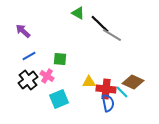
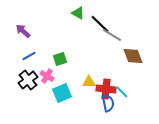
green square: rotated 24 degrees counterclockwise
brown diamond: moved 26 px up; rotated 45 degrees clockwise
cyan square: moved 3 px right, 6 px up
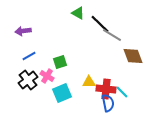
purple arrow: rotated 49 degrees counterclockwise
green square: moved 3 px down
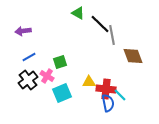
gray line: rotated 48 degrees clockwise
blue line: moved 1 px down
cyan line: moved 2 px left, 3 px down
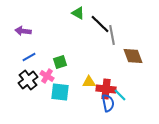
purple arrow: rotated 14 degrees clockwise
cyan square: moved 2 px left, 1 px up; rotated 30 degrees clockwise
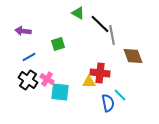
green square: moved 2 px left, 18 px up
pink cross: moved 3 px down
black cross: rotated 18 degrees counterclockwise
red cross: moved 6 px left, 16 px up
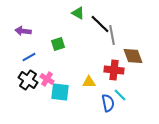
red cross: moved 14 px right, 3 px up
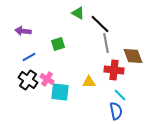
gray line: moved 6 px left, 8 px down
blue semicircle: moved 8 px right, 8 px down
